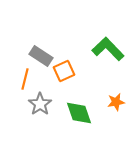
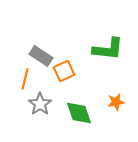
green L-shape: rotated 140 degrees clockwise
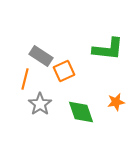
green diamond: moved 2 px right, 1 px up
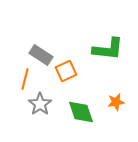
gray rectangle: moved 1 px up
orange square: moved 2 px right
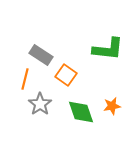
orange square: moved 4 px down; rotated 30 degrees counterclockwise
orange star: moved 4 px left, 4 px down
